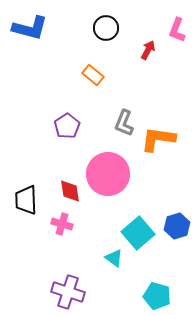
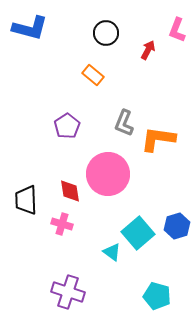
black circle: moved 5 px down
cyan triangle: moved 2 px left, 6 px up
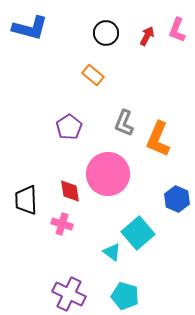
red arrow: moved 1 px left, 14 px up
purple pentagon: moved 2 px right, 1 px down
orange L-shape: rotated 75 degrees counterclockwise
blue hexagon: moved 27 px up; rotated 20 degrees counterclockwise
purple cross: moved 1 px right, 2 px down; rotated 8 degrees clockwise
cyan pentagon: moved 32 px left
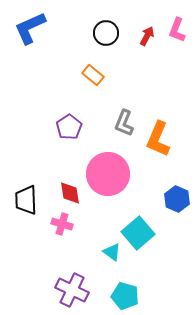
blue L-shape: rotated 141 degrees clockwise
red diamond: moved 2 px down
purple cross: moved 3 px right, 4 px up
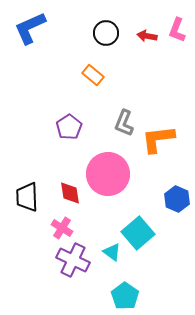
red arrow: rotated 108 degrees counterclockwise
orange L-shape: rotated 60 degrees clockwise
black trapezoid: moved 1 px right, 3 px up
pink cross: moved 4 px down; rotated 15 degrees clockwise
purple cross: moved 1 px right, 30 px up
cyan pentagon: rotated 20 degrees clockwise
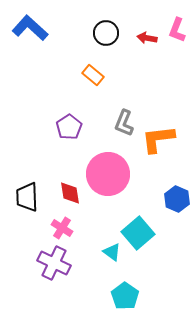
blue L-shape: rotated 66 degrees clockwise
red arrow: moved 2 px down
purple cross: moved 19 px left, 3 px down
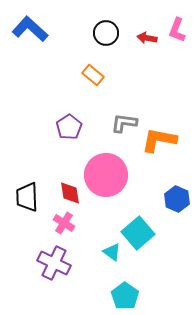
blue L-shape: moved 1 px down
gray L-shape: rotated 76 degrees clockwise
orange L-shape: moved 1 px right, 1 px down; rotated 18 degrees clockwise
pink circle: moved 2 px left, 1 px down
pink cross: moved 2 px right, 5 px up
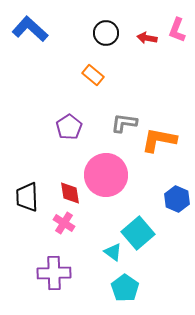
cyan triangle: moved 1 px right
purple cross: moved 10 px down; rotated 28 degrees counterclockwise
cyan pentagon: moved 8 px up
